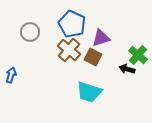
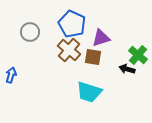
brown square: rotated 18 degrees counterclockwise
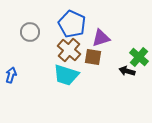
green cross: moved 1 px right, 2 px down
black arrow: moved 2 px down
cyan trapezoid: moved 23 px left, 17 px up
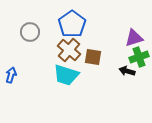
blue pentagon: rotated 12 degrees clockwise
purple triangle: moved 33 px right
green cross: rotated 30 degrees clockwise
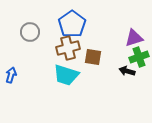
brown cross: moved 1 px left, 2 px up; rotated 35 degrees clockwise
